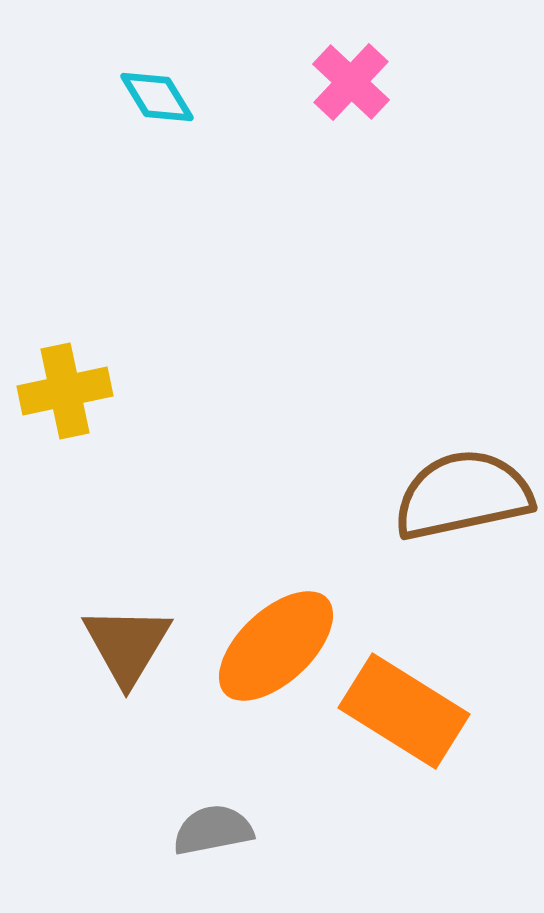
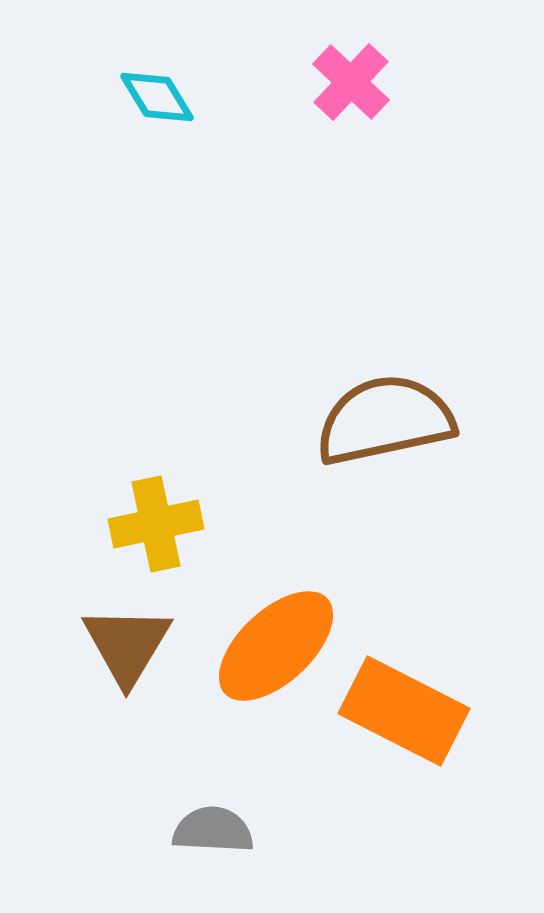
yellow cross: moved 91 px right, 133 px down
brown semicircle: moved 78 px left, 75 px up
orange rectangle: rotated 5 degrees counterclockwise
gray semicircle: rotated 14 degrees clockwise
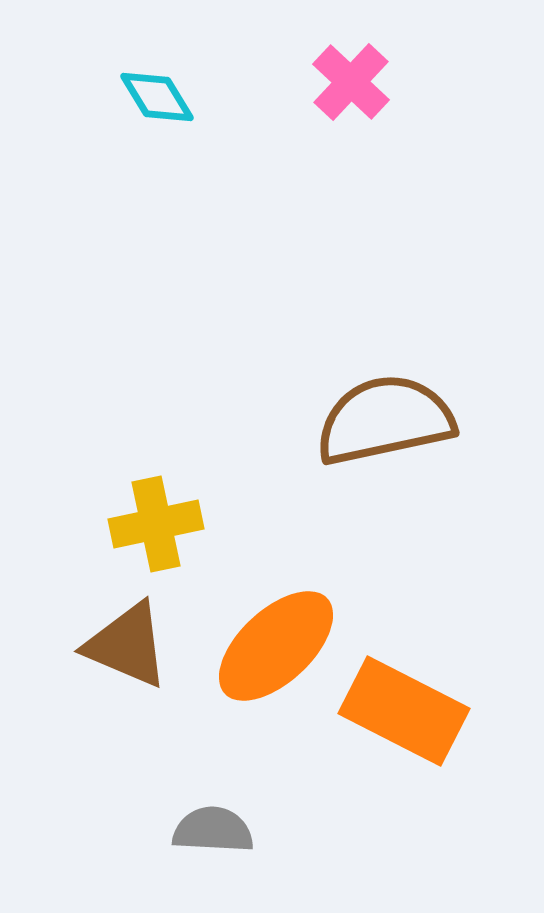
brown triangle: rotated 38 degrees counterclockwise
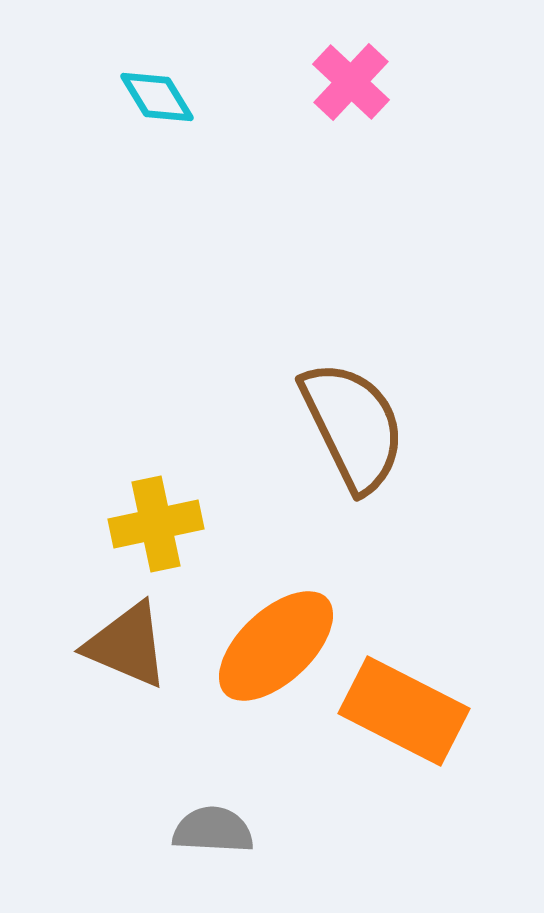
brown semicircle: moved 32 px left, 6 px down; rotated 76 degrees clockwise
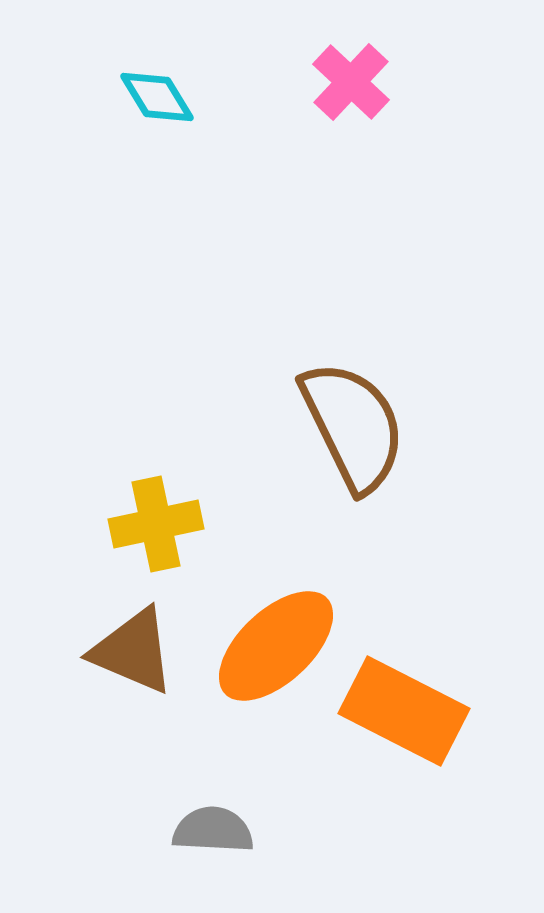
brown triangle: moved 6 px right, 6 px down
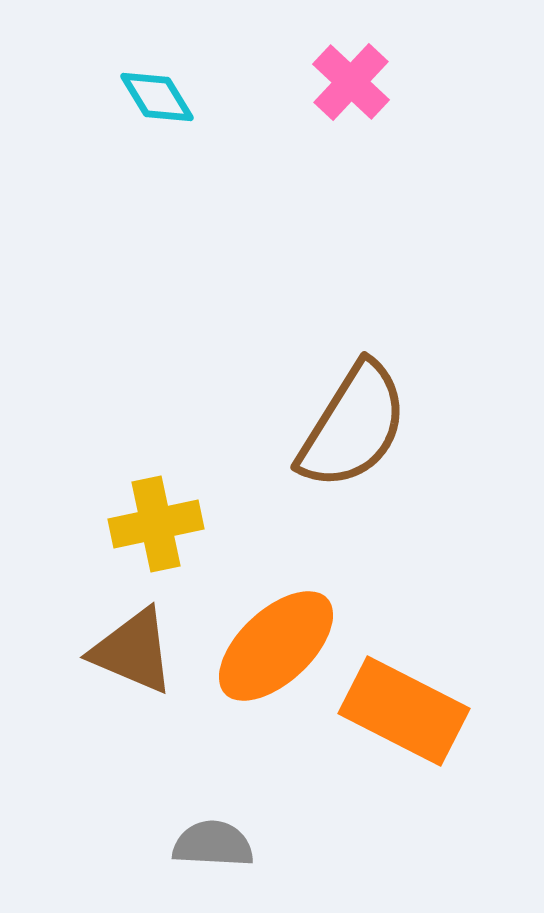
brown semicircle: rotated 58 degrees clockwise
gray semicircle: moved 14 px down
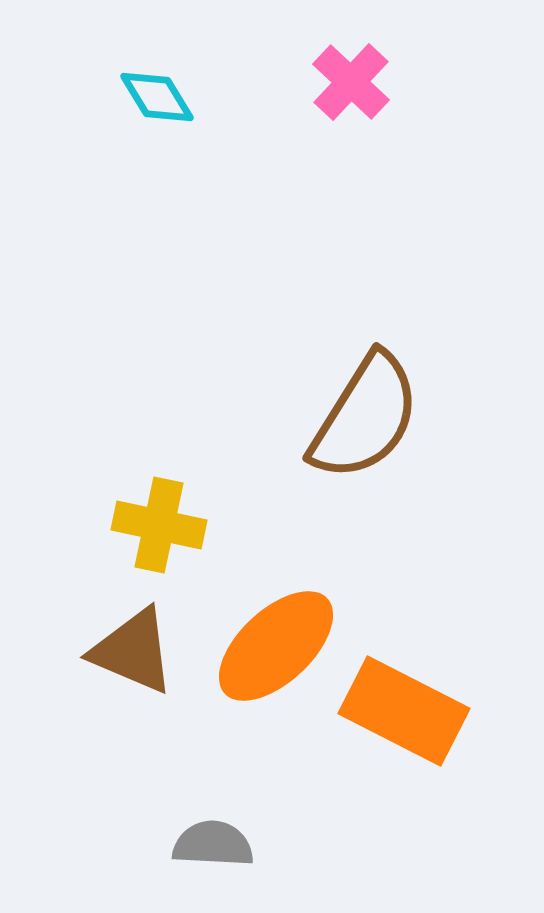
brown semicircle: moved 12 px right, 9 px up
yellow cross: moved 3 px right, 1 px down; rotated 24 degrees clockwise
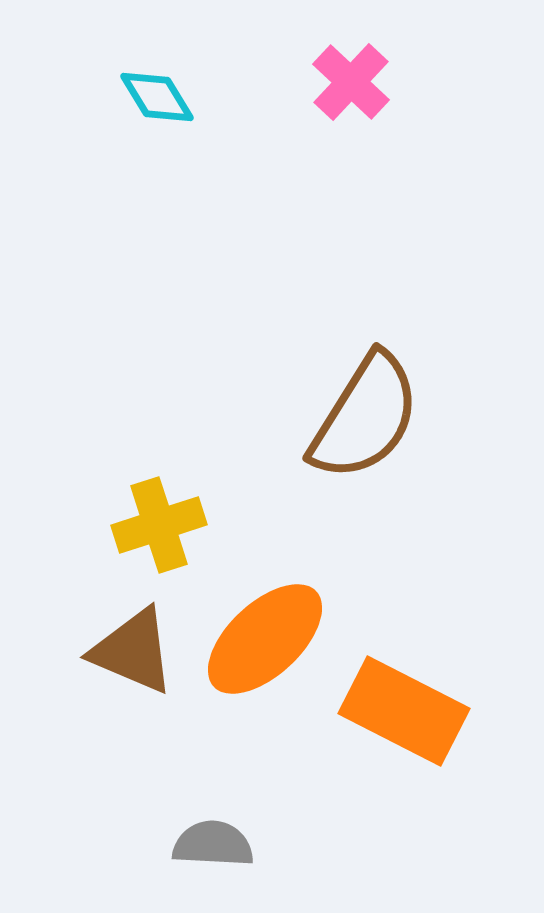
yellow cross: rotated 30 degrees counterclockwise
orange ellipse: moved 11 px left, 7 px up
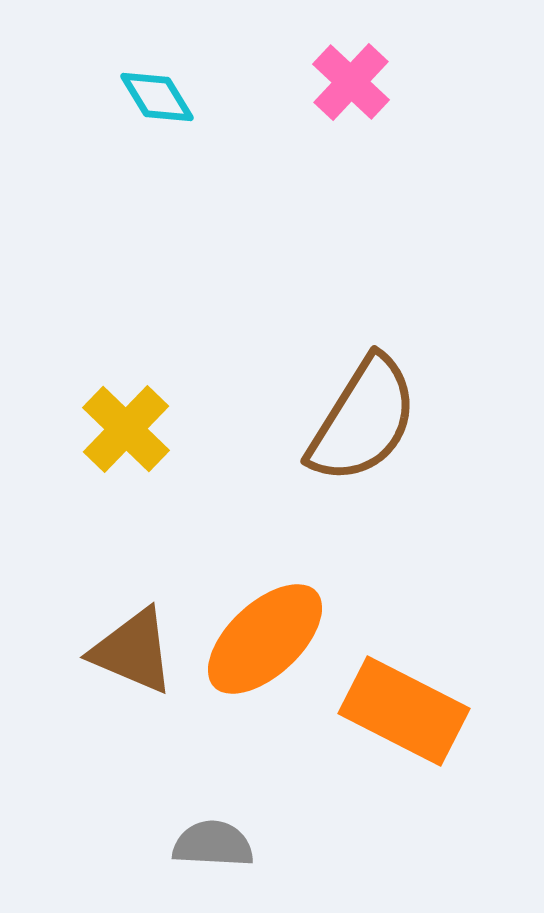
brown semicircle: moved 2 px left, 3 px down
yellow cross: moved 33 px left, 96 px up; rotated 28 degrees counterclockwise
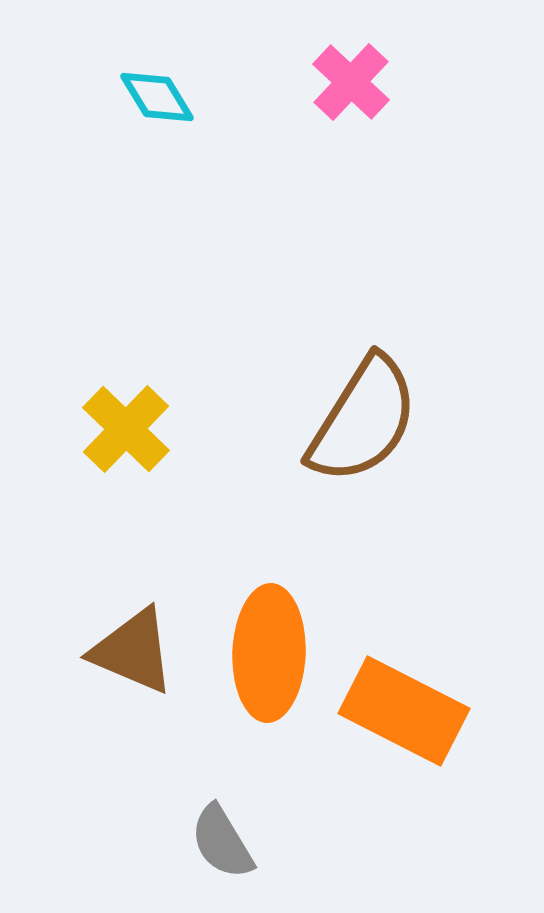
orange ellipse: moved 4 px right, 14 px down; rotated 45 degrees counterclockwise
gray semicircle: moved 9 px right, 2 px up; rotated 124 degrees counterclockwise
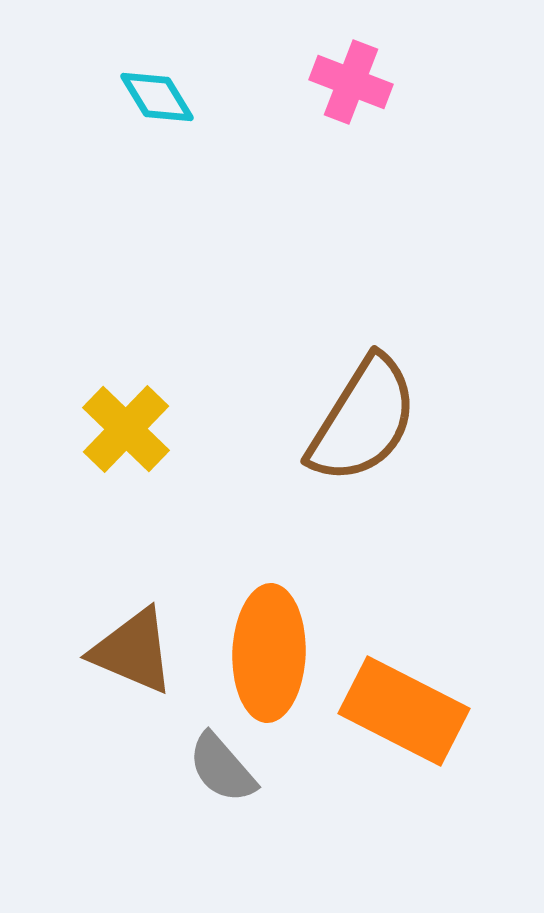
pink cross: rotated 22 degrees counterclockwise
gray semicircle: moved 74 px up; rotated 10 degrees counterclockwise
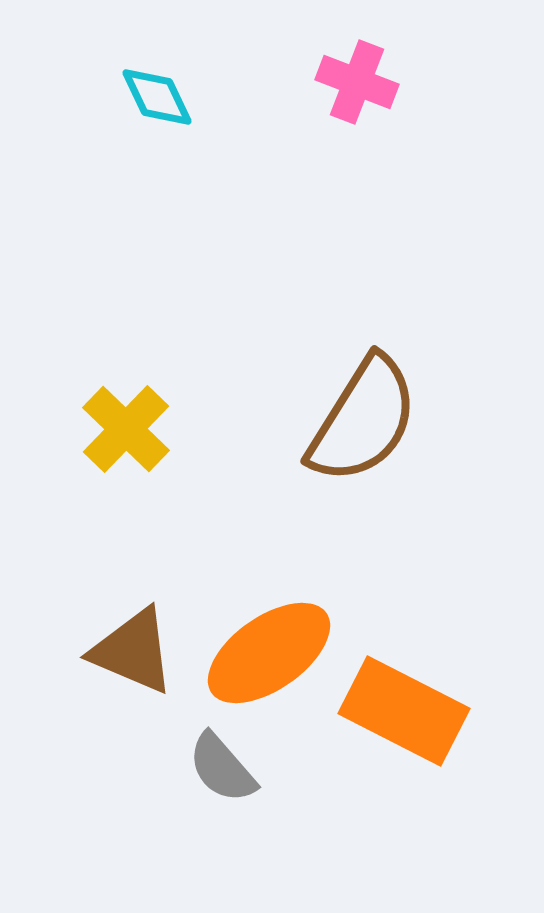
pink cross: moved 6 px right
cyan diamond: rotated 6 degrees clockwise
orange ellipse: rotated 53 degrees clockwise
